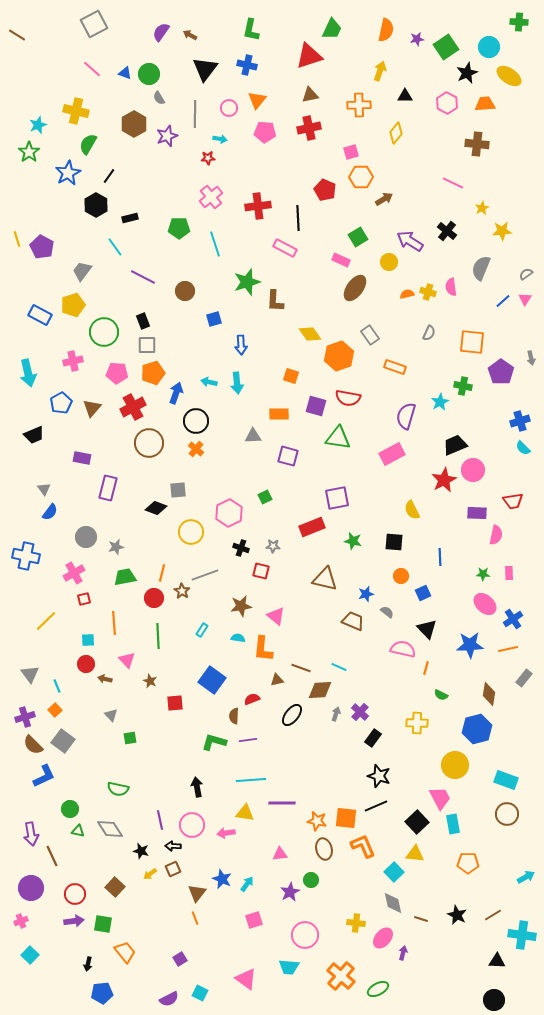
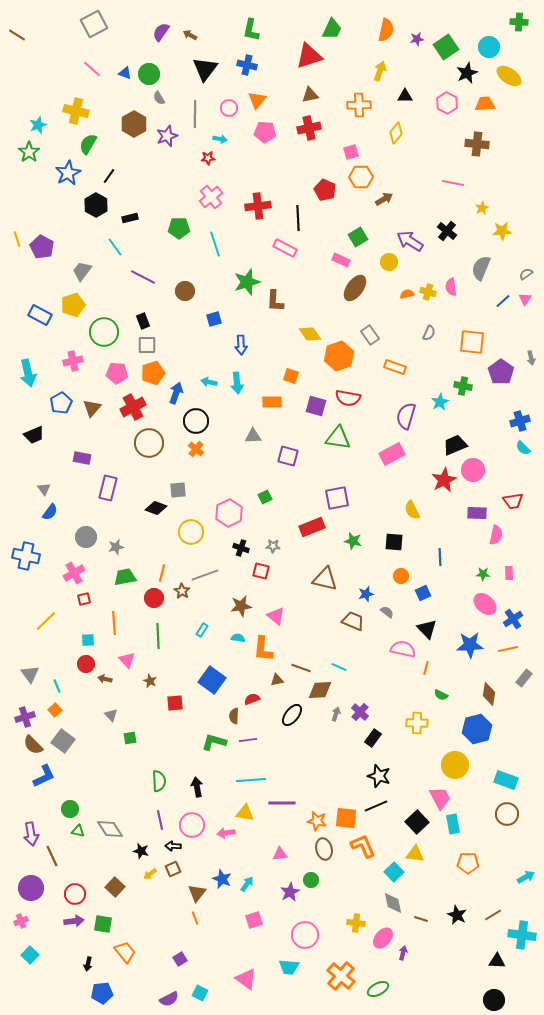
pink line at (453, 183): rotated 15 degrees counterclockwise
orange rectangle at (279, 414): moved 7 px left, 12 px up
green semicircle at (118, 789): moved 41 px right, 8 px up; rotated 105 degrees counterclockwise
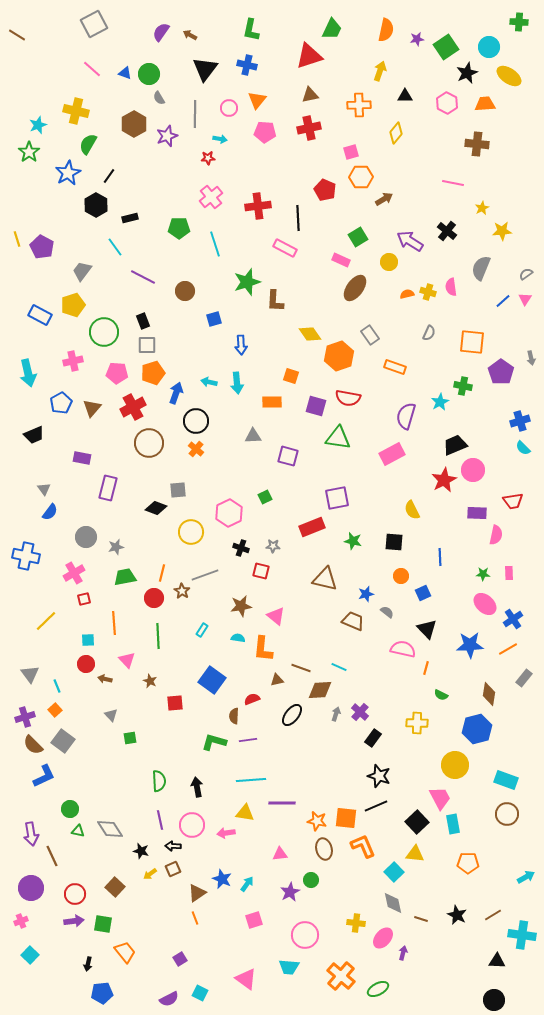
orange line at (508, 649): rotated 18 degrees counterclockwise
brown triangle at (197, 893): rotated 18 degrees clockwise
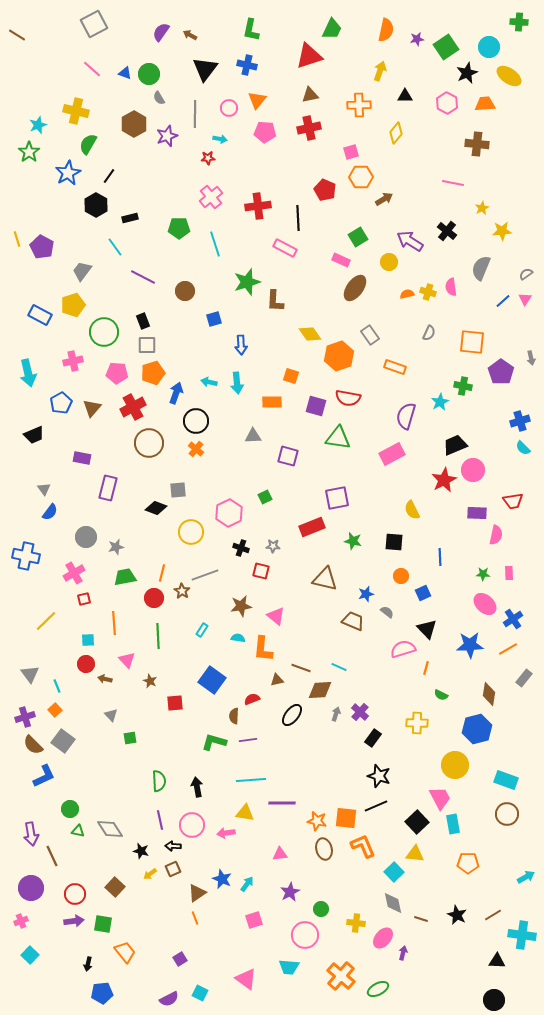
pink semicircle at (403, 649): rotated 30 degrees counterclockwise
green circle at (311, 880): moved 10 px right, 29 px down
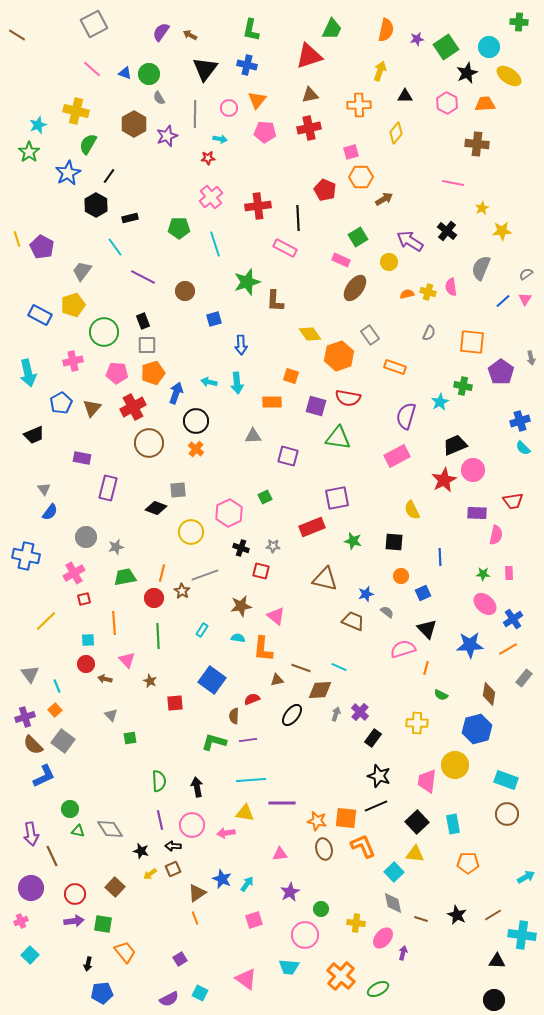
pink rectangle at (392, 454): moved 5 px right, 2 px down
pink trapezoid at (440, 798): moved 13 px left, 17 px up; rotated 145 degrees counterclockwise
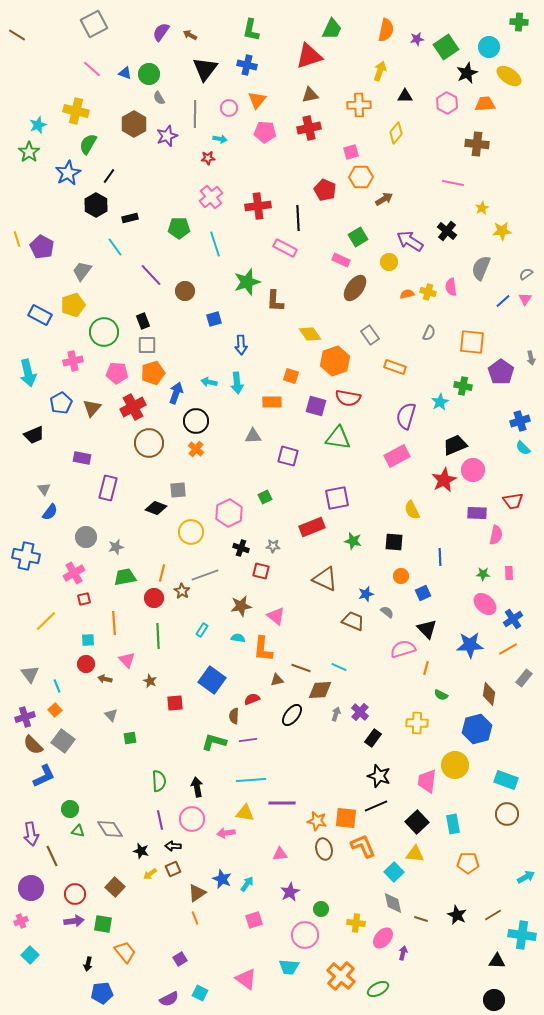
purple line at (143, 277): moved 8 px right, 2 px up; rotated 20 degrees clockwise
orange hexagon at (339, 356): moved 4 px left, 5 px down
brown triangle at (325, 579): rotated 12 degrees clockwise
pink circle at (192, 825): moved 6 px up
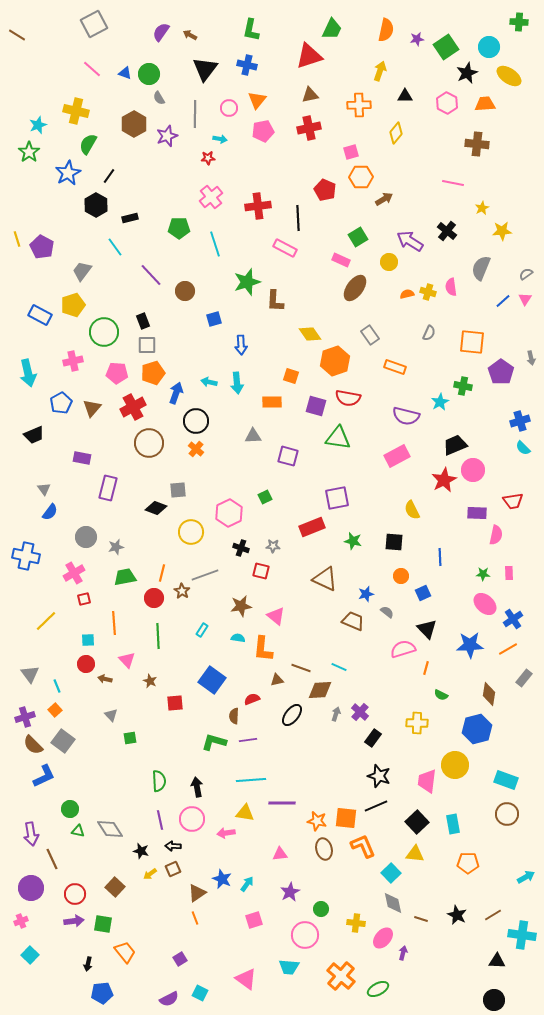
pink pentagon at (265, 132): moved 2 px left, 1 px up; rotated 15 degrees counterclockwise
purple semicircle at (406, 416): rotated 92 degrees counterclockwise
brown line at (52, 856): moved 3 px down
cyan square at (394, 872): moved 3 px left, 1 px down
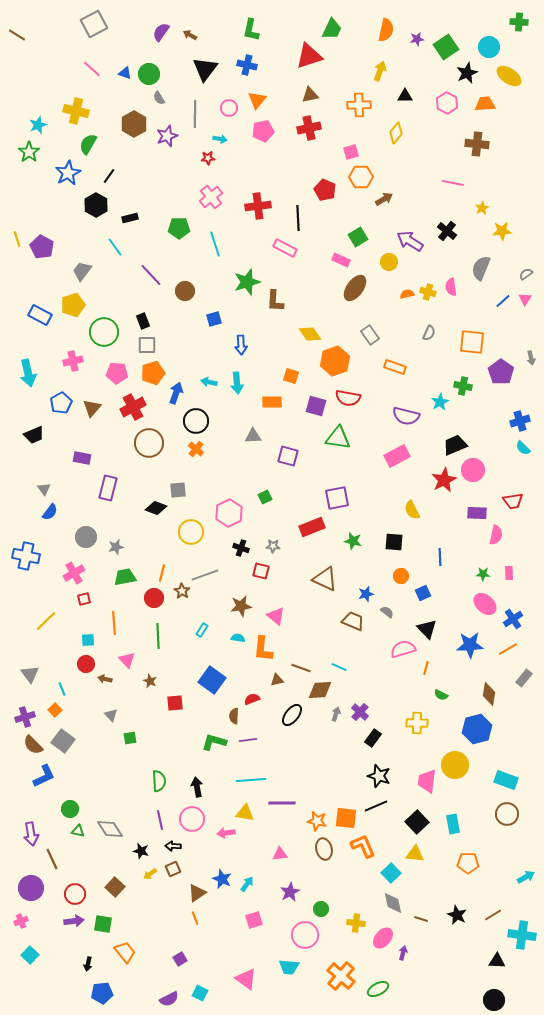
cyan line at (57, 686): moved 5 px right, 3 px down
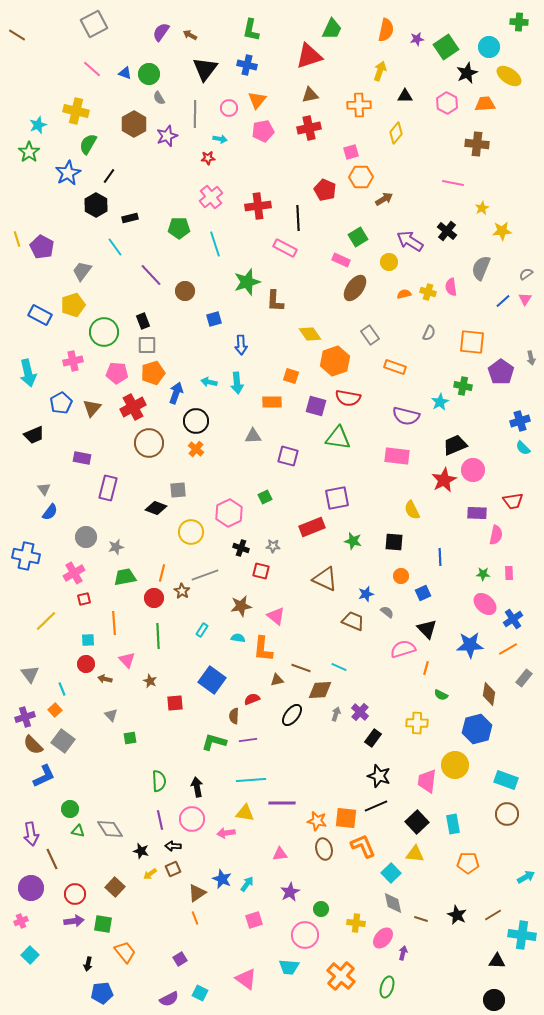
orange semicircle at (407, 294): moved 3 px left
pink rectangle at (397, 456): rotated 35 degrees clockwise
green ellipse at (378, 989): moved 9 px right, 2 px up; rotated 45 degrees counterclockwise
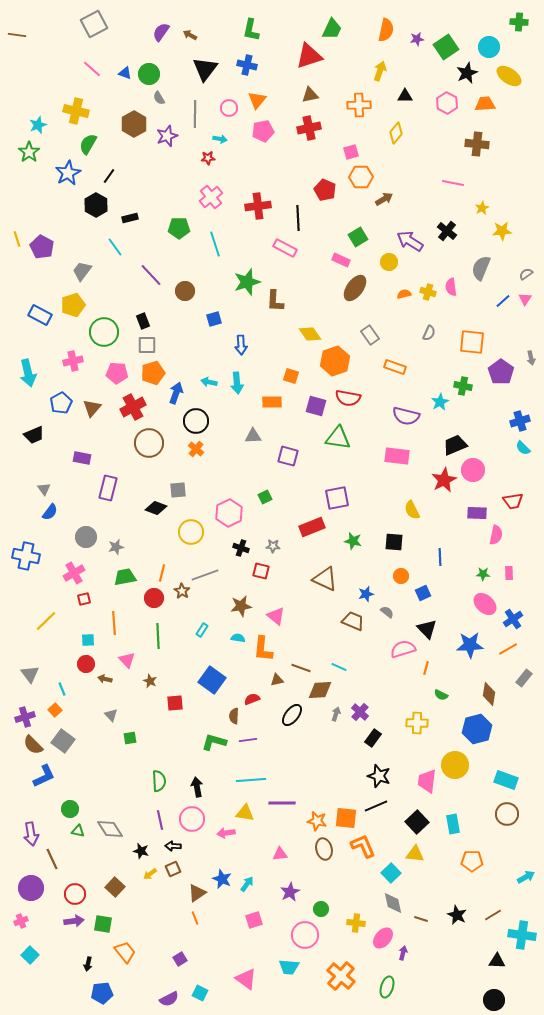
brown line at (17, 35): rotated 24 degrees counterclockwise
orange pentagon at (468, 863): moved 4 px right, 2 px up
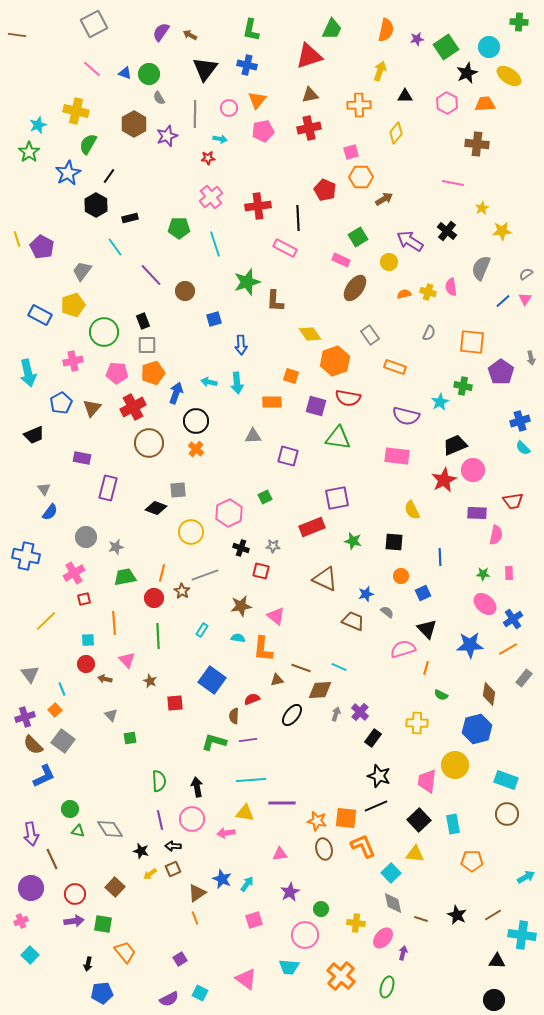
black square at (417, 822): moved 2 px right, 2 px up
